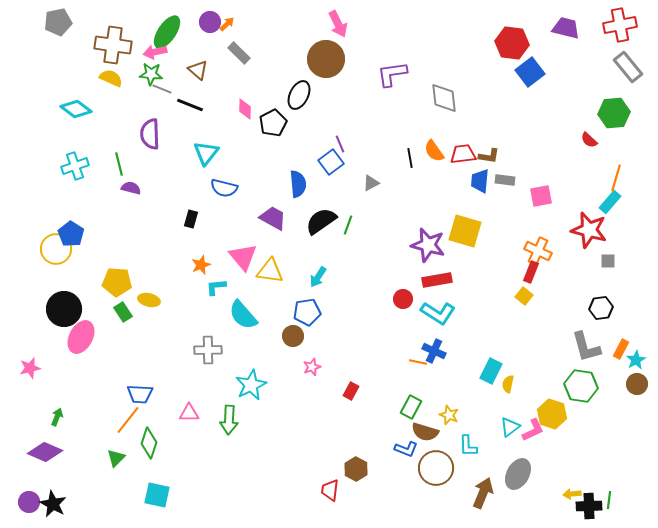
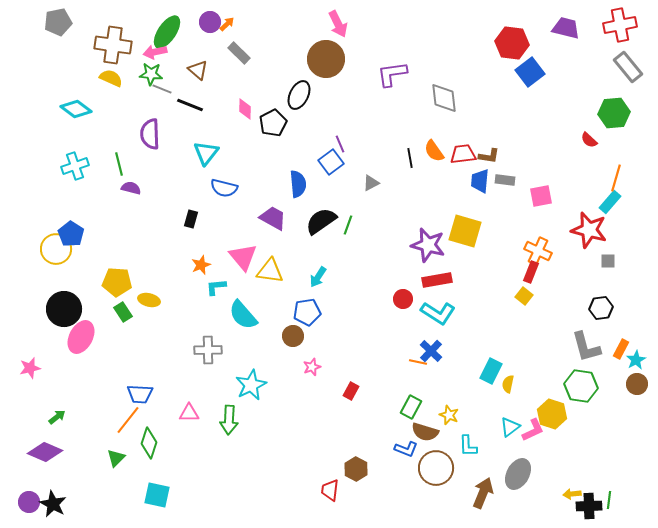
blue cross at (434, 351): moved 3 px left; rotated 20 degrees clockwise
green arrow at (57, 417): rotated 30 degrees clockwise
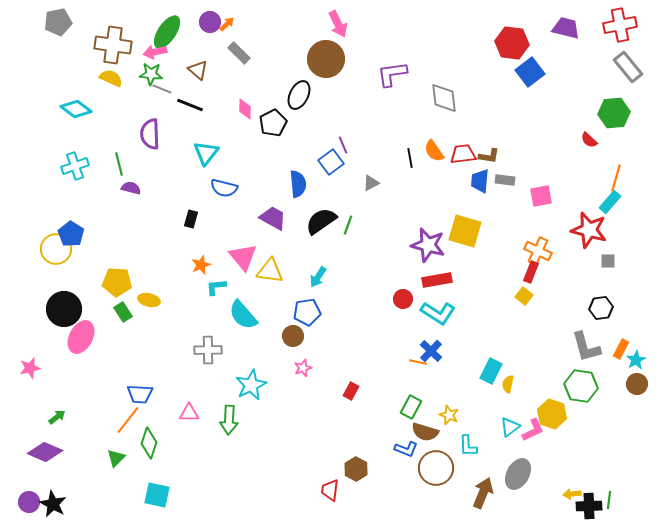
purple line at (340, 144): moved 3 px right, 1 px down
pink star at (312, 367): moved 9 px left, 1 px down
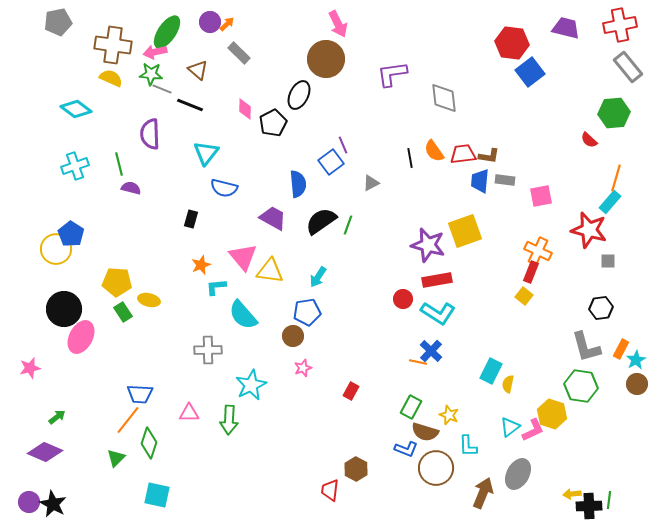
yellow square at (465, 231): rotated 36 degrees counterclockwise
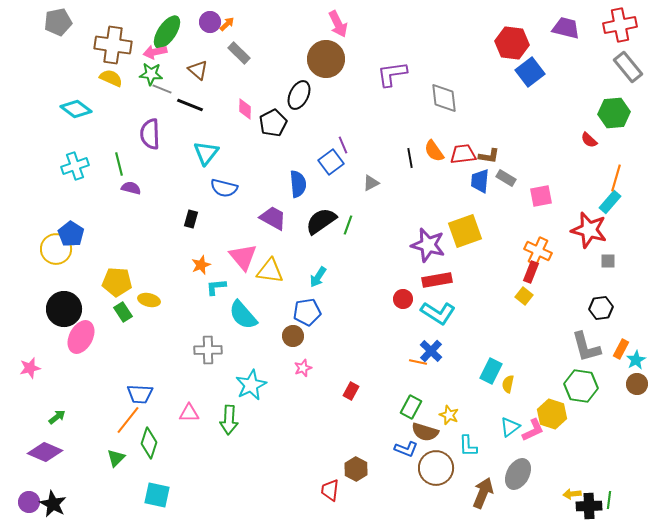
gray rectangle at (505, 180): moved 1 px right, 2 px up; rotated 24 degrees clockwise
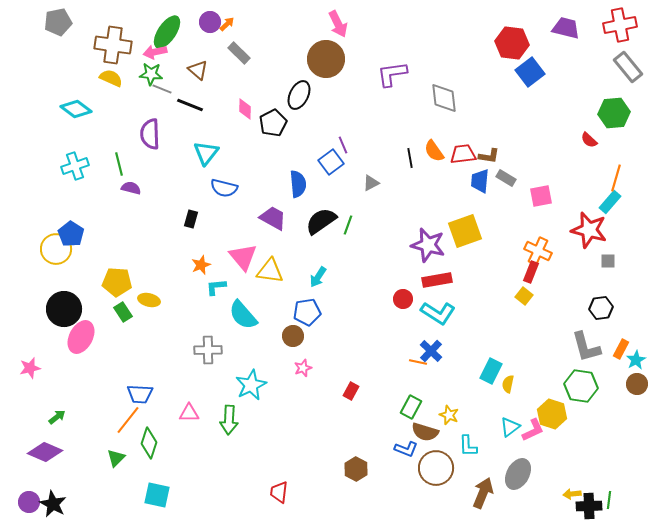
red trapezoid at (330, 490): moved 51 px left, 2 px down
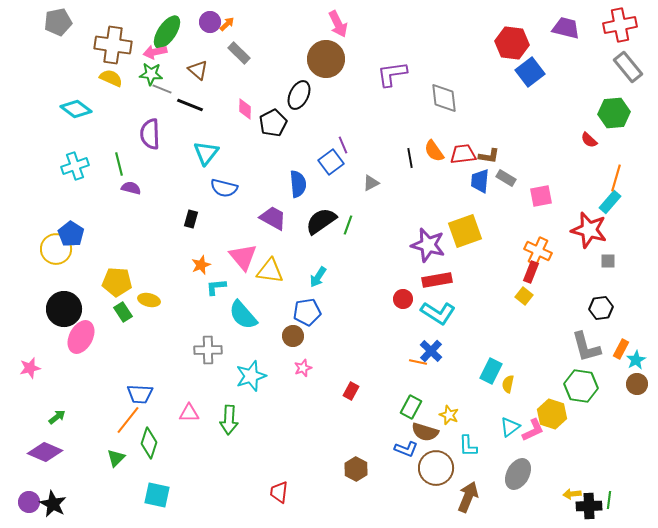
cyan star at (251, 385): moved 9 px up; rotated 8 degrees clockwise
brown arrow at (483, 493): moved 15 px left, 4 px down
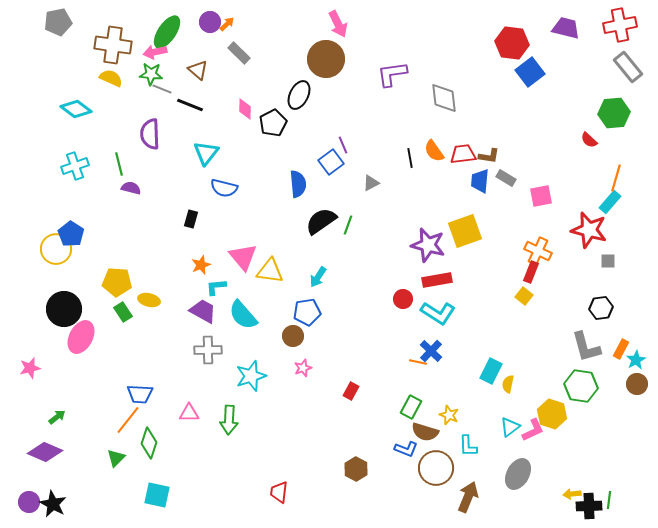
purple trapezoid at (273, 218): moved 70 px left, 93 px down
